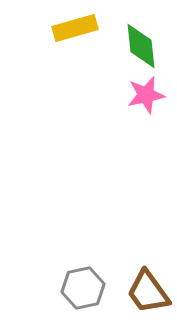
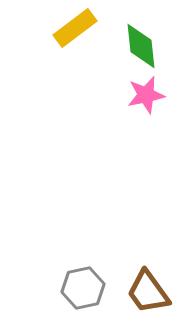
yellow rectangle: rotated 21 degrees counterclockwise
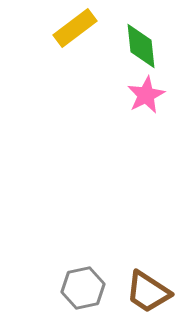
pink star: rotated 15 degrees counterclockwise
brown trapezoid: rotated 21 degrees counterclockwise
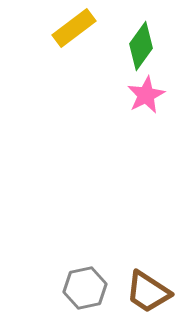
yellow rectangle: moved 1 px left
green diamond: rotated 42 degrees clockwise
gray hexagon: moved 2 px right
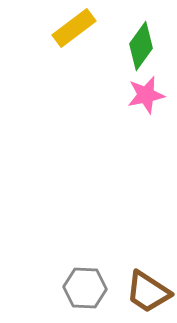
pink star: rotated 15 degrees clockwise
gray hexagon: rotated 15 degrees clockwise
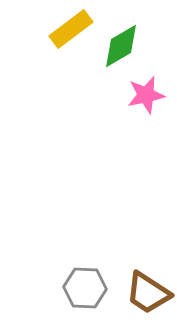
yellow rectangle: moved 3 px left, 1 px down
green diamond: moved 20 px left; rotated 24 degrees clockwise
brown trapezoid: moved 1 px down
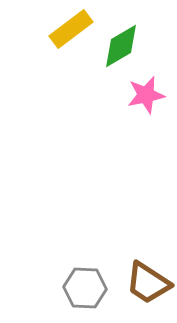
brown trapezoid: moved 10 px up
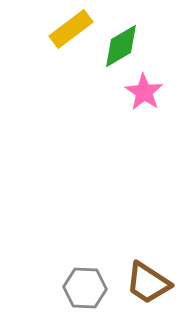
pink star: moved 2 px left, 3 px up; rotated 27 degrees counterclockwise
